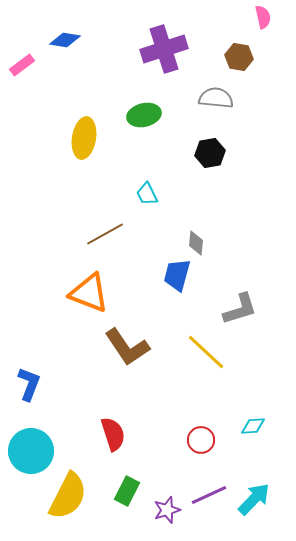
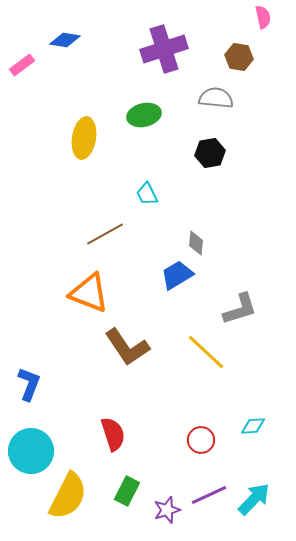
blue trapezoid: rotated 44 degrees clockwise
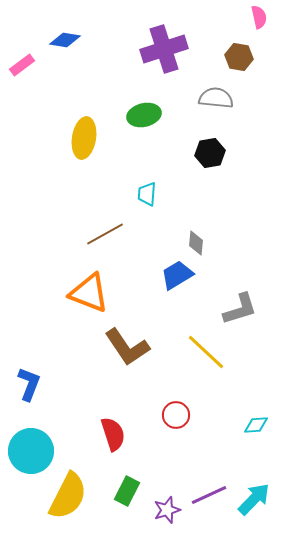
pink semicircle: moved 4 px left
cyan trapezoid: rotated 30 degrees clockwise
cyan diamond: moved 3 px right, 1 px up
red circle: moved 25 px left, 25 px up
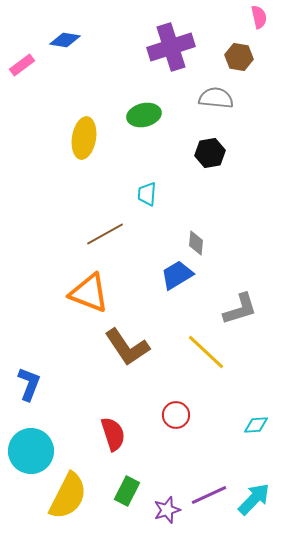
purple cross: moved 7 px right, 2 px up
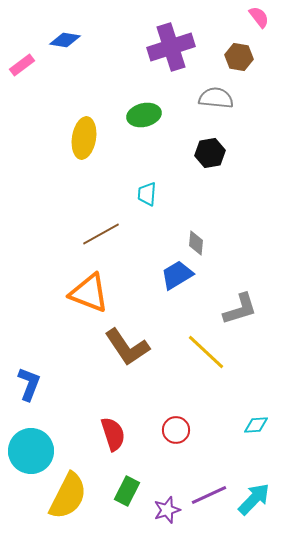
pink semicircle: rotated 25 degrees counterclockwise
brown line: moved 4 px left
red circle: moved 15 px down
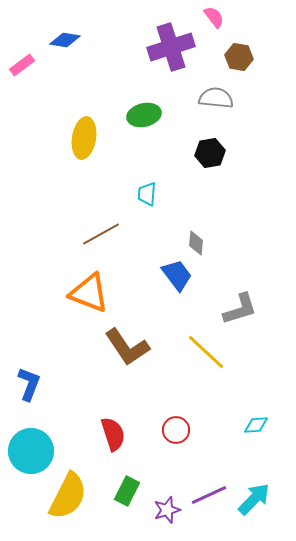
pink semicircle: moved 45 px left
blue trapezoid: rotated 84 degrees clockwise
